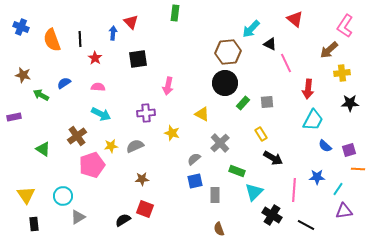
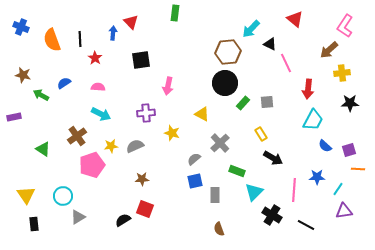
black square at (138, 59): moved 3 px right, 1 px down
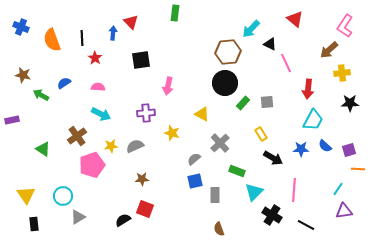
black line at (80, 39): moved 2 px right, 1 px up
purple rectangle at (14, 117): moved 2 px left, 3 px down
blue star at (317, 177): moved 16 px left, 28 px up
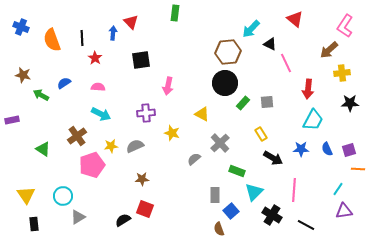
blue semicircle at (325, 146): moved 2 px right, 3 px down; rotated 24 degrees clockwise
blue square at (195, 181): moved 36 px right, 30 px down; rotated 28 degrees counterclockwise
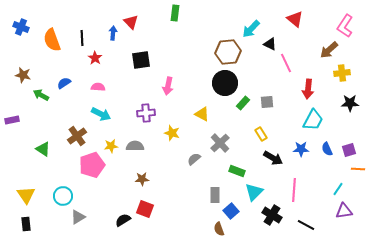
gray semicircle at (135, 146): rotated 24 degrees clockwise
black rectangle at (34, 224): moved 8 px left
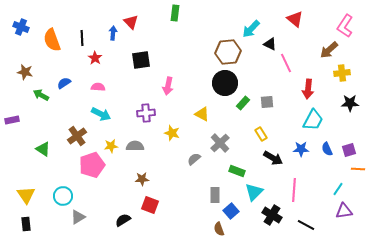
brown star at (23, 75): moved 2 px right, 3 px up
red square at (145, 209): moved 5 px right, 4 px up
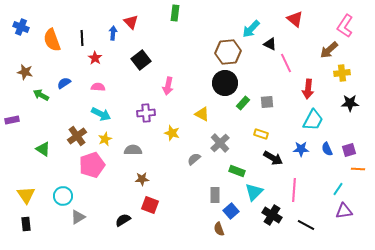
black square at (141, 60): rotated 30 degrees counterclockwise
yellow rectangle at (261, 134): rotated 40 degrees counterclockwise
yellow star at (111, 146): moved 6 px left, 7 px up; rotated 16 degrees counterclockwise
gray semicircle at (135, 146): moved 2 px left, 4 px down
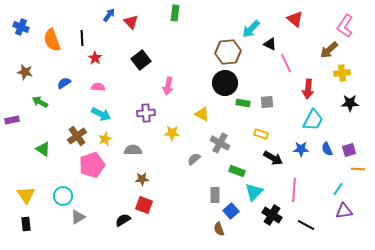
blue arrow at (113, 33): moved 4 px left, 18 px up; rotated 32 degrees clockwise
green arrow at (41, 95): moved 1 px left, 7 px down
green rectangle at (243, 103): rotated 56 degrees clockwise
yellow star at (172, 133): rotated 14 degrees counterclockwise
gray cross at (220, 143): rotated 18 degrees counterclockwise
red square at (150, 205): moved 6 px left
